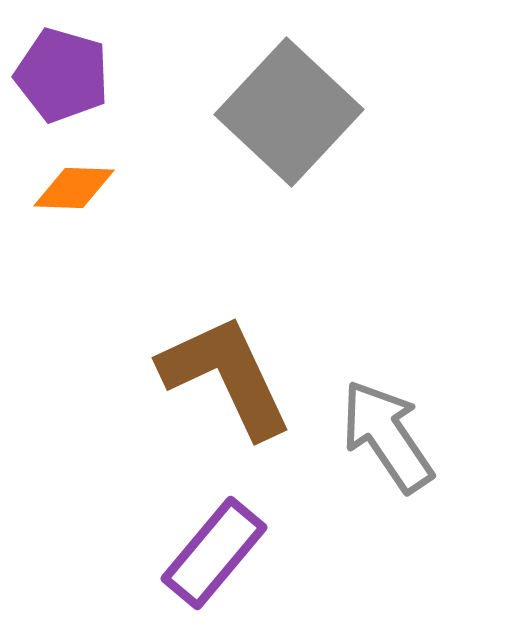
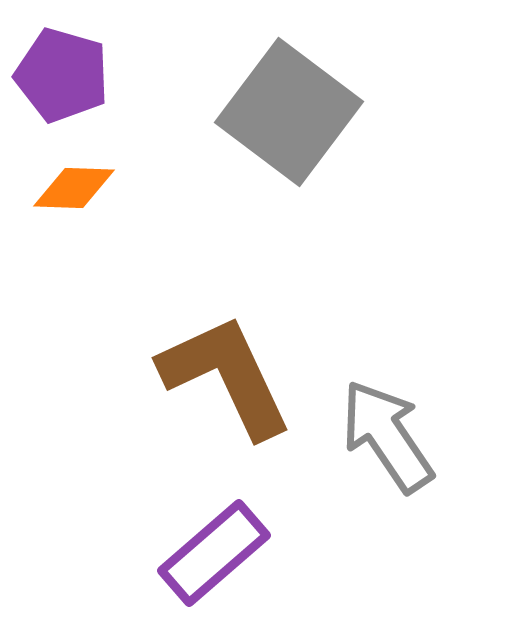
gray square: rotated 6 degrees counterclockwise
purple rectangle: rotated 9 degrees clockwise
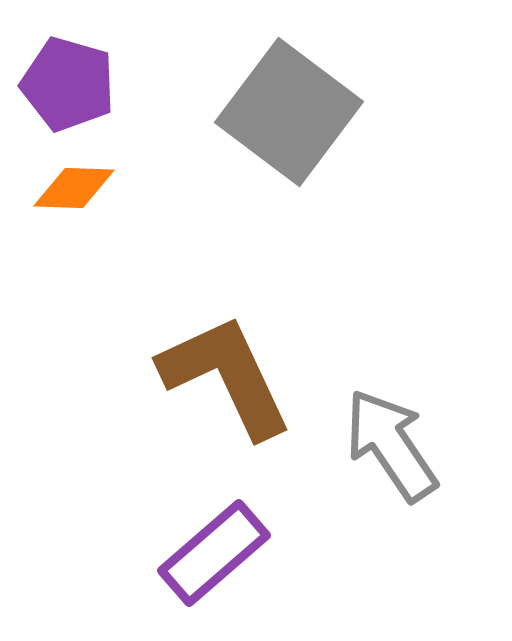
purple pentagon: moved 6 px right, 9 px down
gray arrow: moved 4 px right, 9 px down
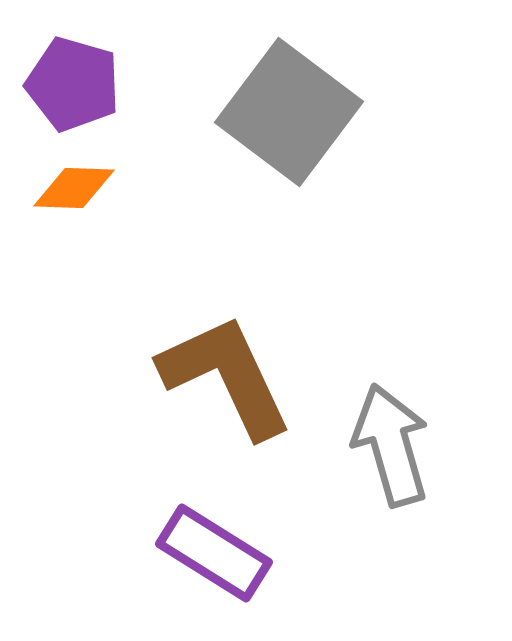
purple pentagon: moved 5 px right
gray arrow: rotated 18 degrees clockwise
purple rectangle: rotated 73 degrees clockwise
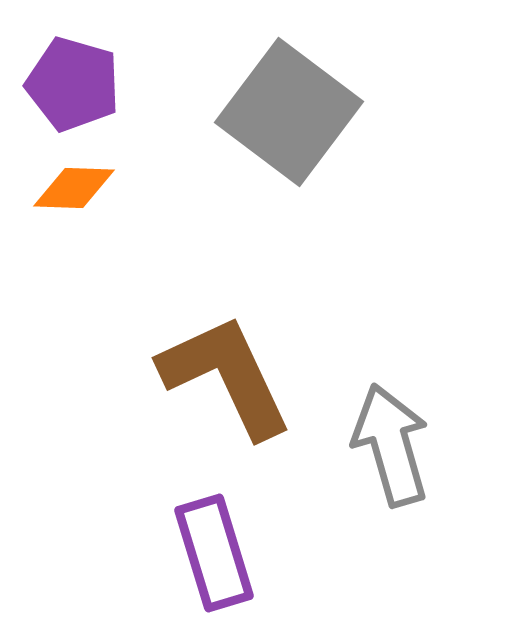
purple rectangle: rotated 41 degrees clockwise
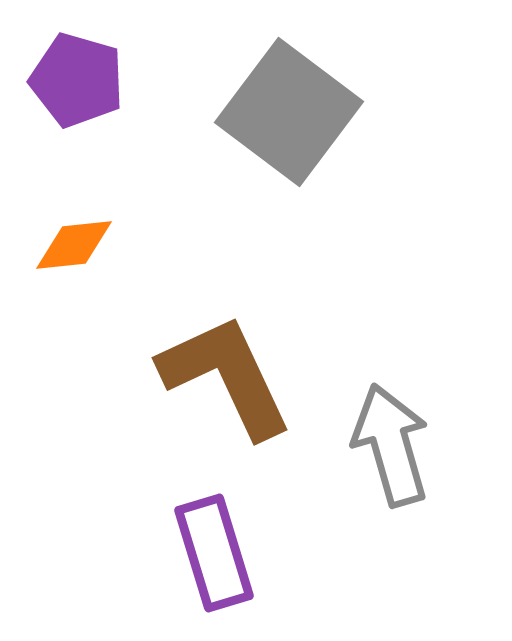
purple pentagon: moved 4 px right, 4 px up
orange diamond: moved 57 px down; rotated 8 degrees counterclockwise
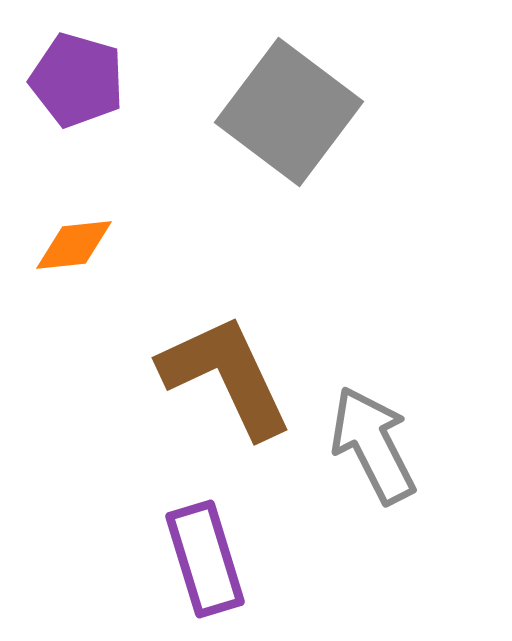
gray arrow: moved 18 px left; rotated 11 degrees counterclockwise
purple rectangle: moved 9 px left, 6 px down
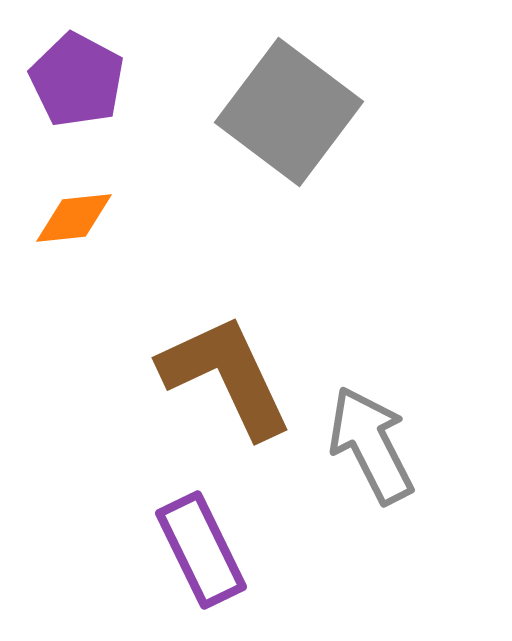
purple pentagon: rotated 12 degrees clockwise
orange diamond: moved 27 px up
gray arrow: moved 2 px left
purple rectangle: moved 4 px left, 9 px up; rotated 9 degrees counterclockwise
